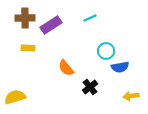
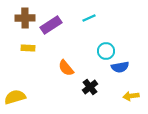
cyan line: moved 1 px left
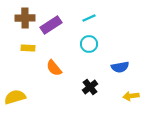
cyan circle: moved 17 px left, 7 px up
orange semicircle: moved 12 px left
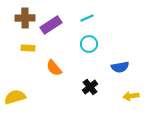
cyan line: moved 2 px left
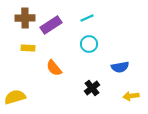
black cross: moved 2 px right, 1 px down
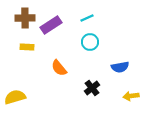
cyan circle: moved 1 px right, 2 px up
yellow rectangle: moved 1 px left, 1 px up
orange semicircle: moved 5 px right
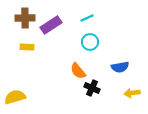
orange semicircle: moved 19 px right, 3 px down
black cross: rotated 28 degrees counterclockwise
yellow arrow: moved 1 px right, 3 px up
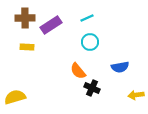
yellow arrow: moved 4 px right, 2 px down
